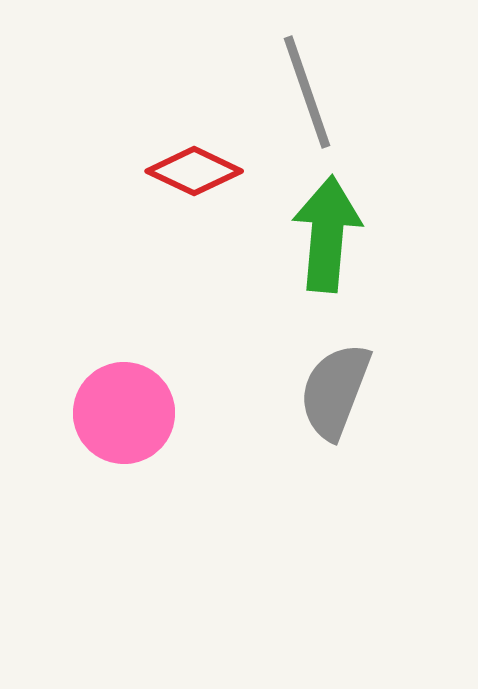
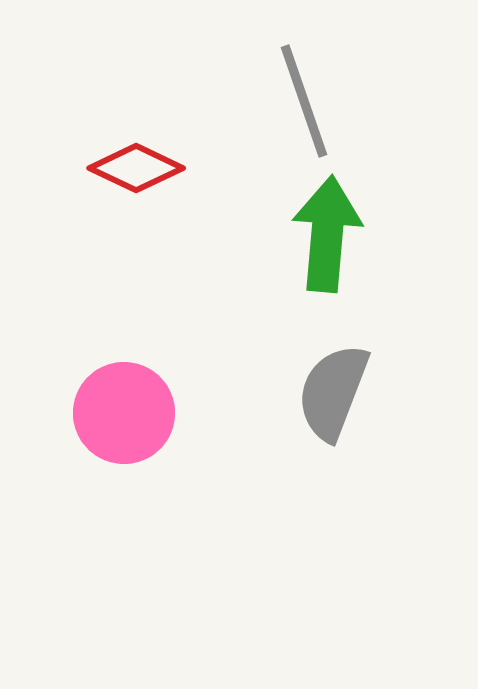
gray line: moved 3 px left, 9 px down
red diamond: moved 58 px left, 3 px up
gray semicircle: moved 2 px left, 1 px down
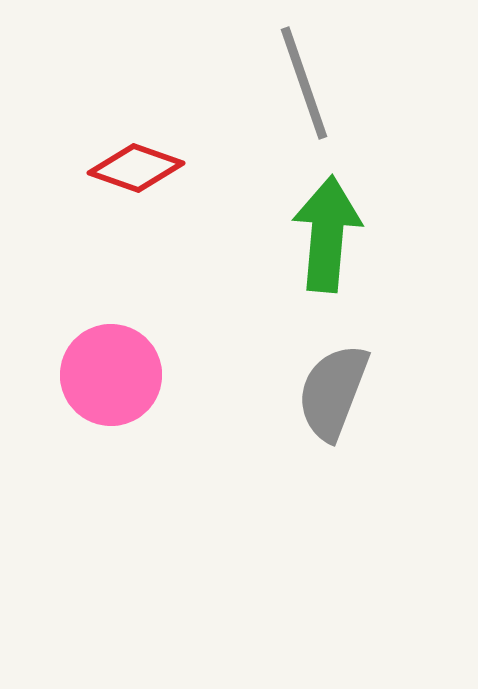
gray line: moved 18 px up
red diamond: rotated 6 degrees counterclockwise
pink circle: moved 13 px left, 38 px up
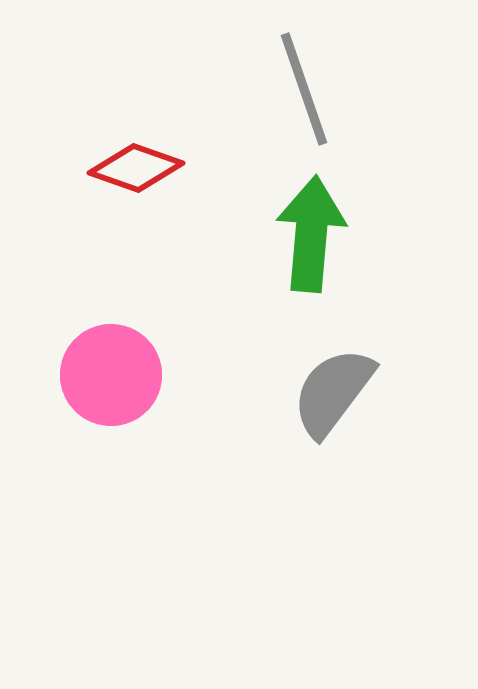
gray line: moved 6 px down
green arrow: moved 16 px left
gray semicircle: rotated 16 degrees clockwise
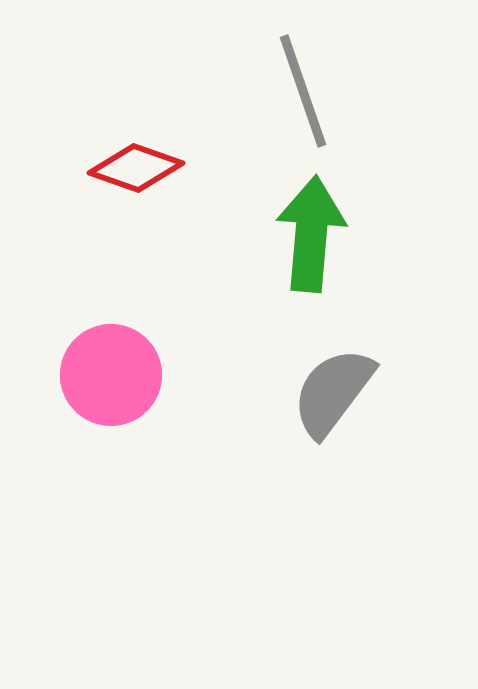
gray line: moved 1 px left, 2 px down
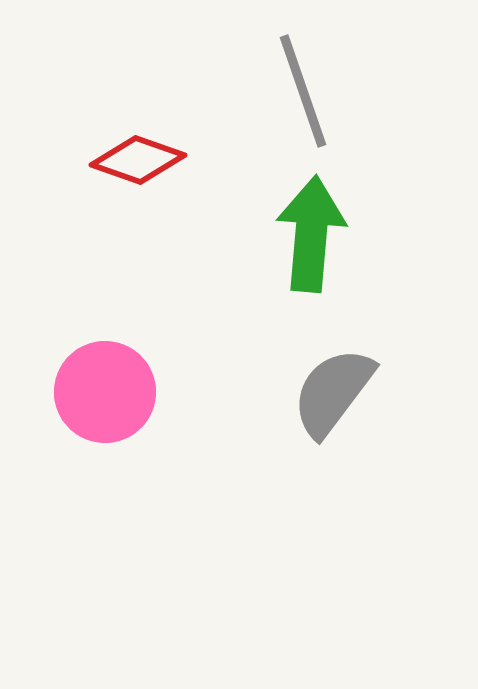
red diamond: moved 2 px right, 8 px up
pink circle: moved 6 px left, 17 px down
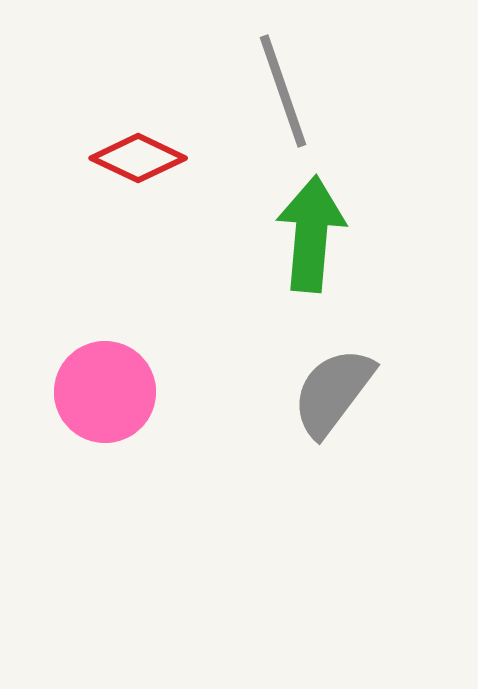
gray line: moved 20 px left
red diamond: moved 2 px up; rotated 6 degrees clockwise
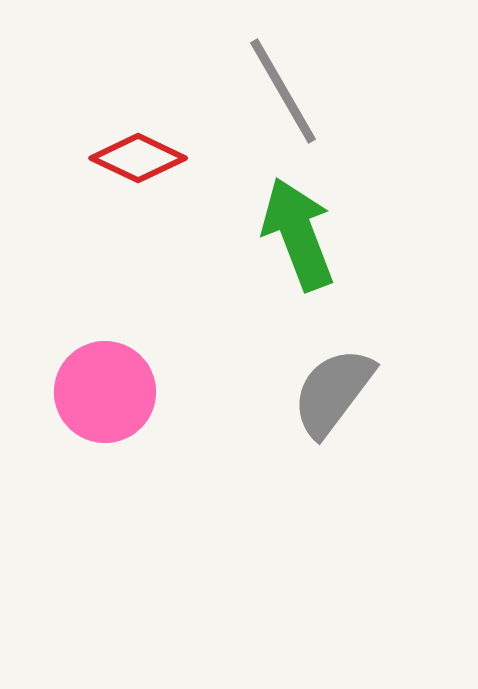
gray line: rotated 11 degrees counterclockwise
green arrow: moved 13 px left; rotated 26 degrees counterclockwise
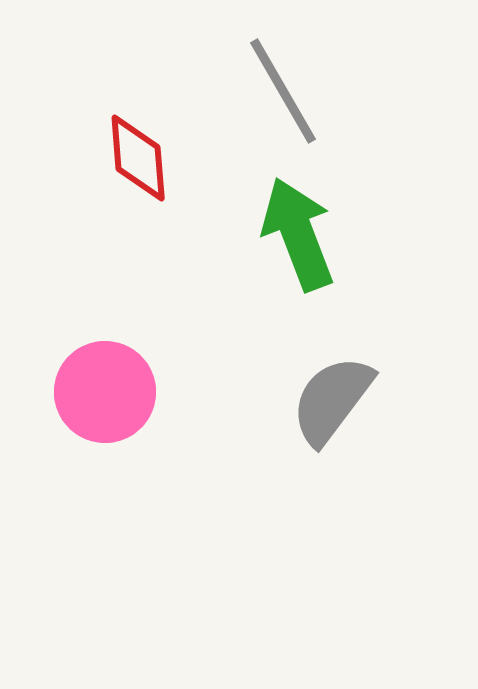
red diamond: rotated 60 degrees clockwise
gray semicircle: moved 1 px left, 8 px down
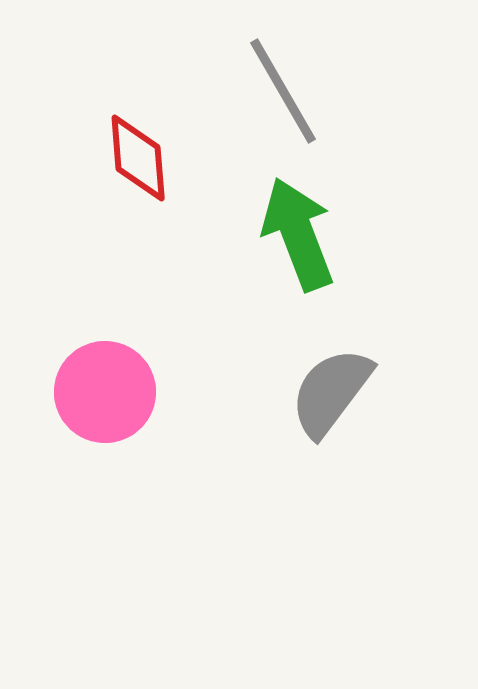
gray semicircle: moved 1 px left, 8 px up
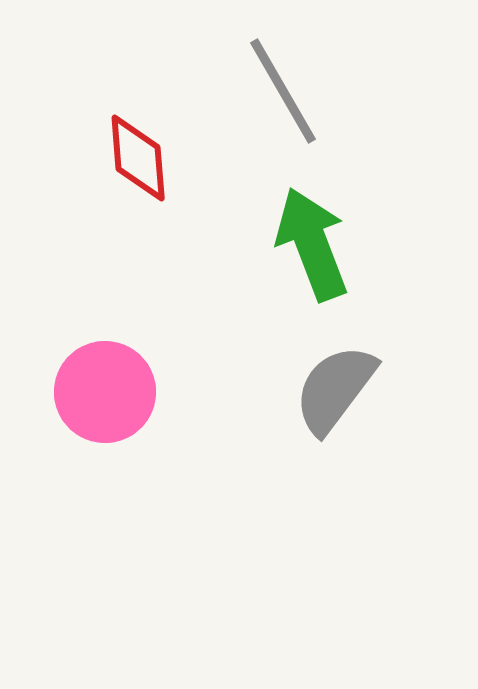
green arrow: moved 14 px right, 10 px down
gray semicircle: moved 4 px right, 3 px up
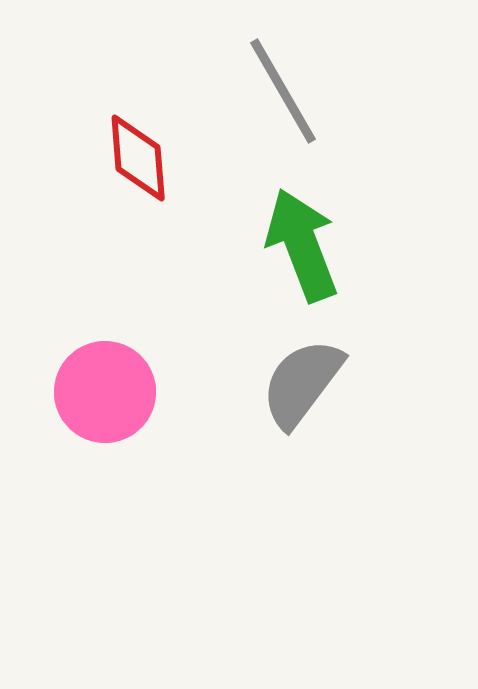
green arrow: moved 10 px left, 1 px down
gray semicircle: moved 33 px left, 6 px up
